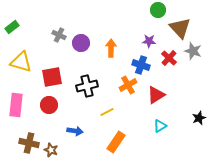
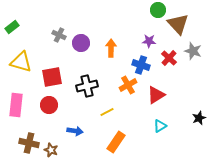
brown triangle: moved 2 px left, 4 px up
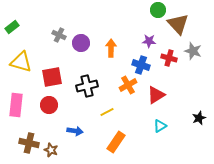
red cross: rotated 28 degrees counterclockwise
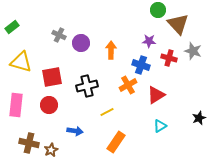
orange arrow: moved 2 px down
brown star: rotated 24 degrees clockwise
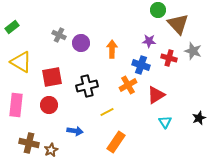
orange arrow: moved 1 px right, 1 px up
yellow triangle: rotated 15 degrees clockwise
cyan triangle: moved 5 px right, 4 px up; rotated 32 degrees counterclockwise
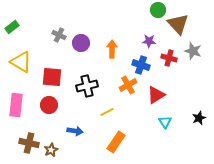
red square: rotated 15 degrees clockwise
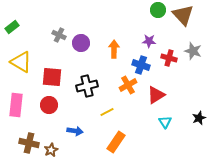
brown triangle: moved 5 px right, 9 px up
orange arrow: moved 2 px right
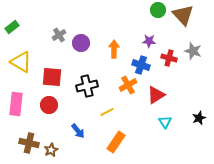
gray cross: rotated 32 degrees clockwise
pink rectangle: moved 1 px up
blue arrow: moved 3 px right; rotated 42 degrees clockwise
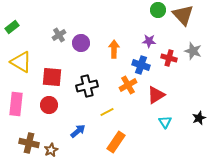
blue arrow: rotated 91 degrees counterclockwise
